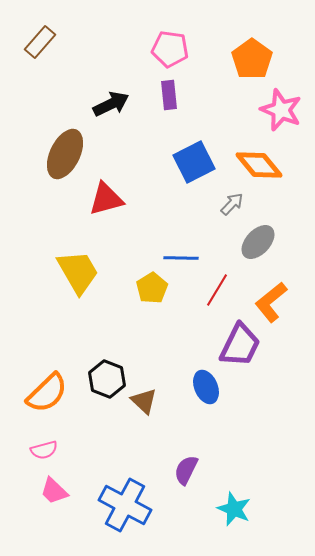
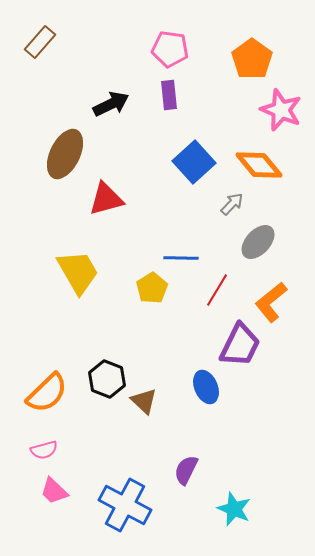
blue square: rotated 15 degrees counterclockwise
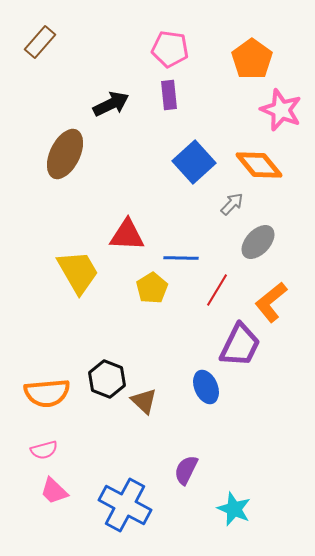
red triangle: moved 21 px right, 36 px down; rotated 18 degrees clockwise
orange semicircle: rotated 39 degrees clockwise
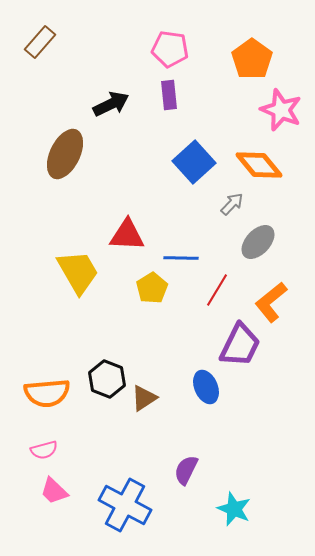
brown triangle: moved 3 px up; rotated 44 degrees clockwise
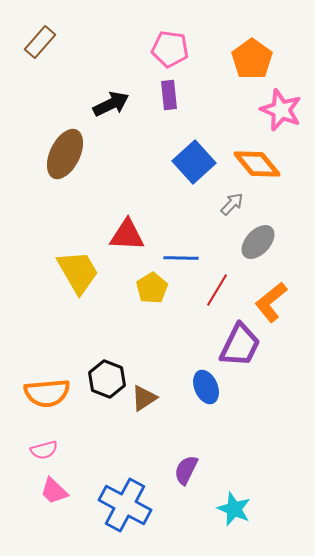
orange diamond: moved 2 px left, 1 px up
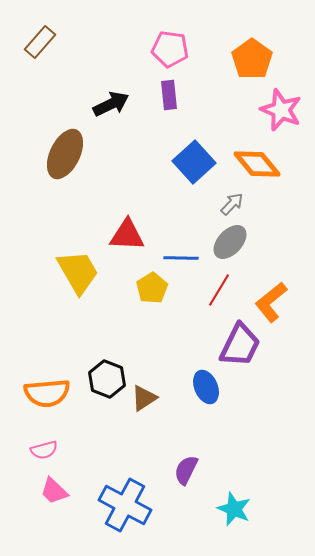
gray ellipse: moved 28 px left
red line: moved 2 px right
